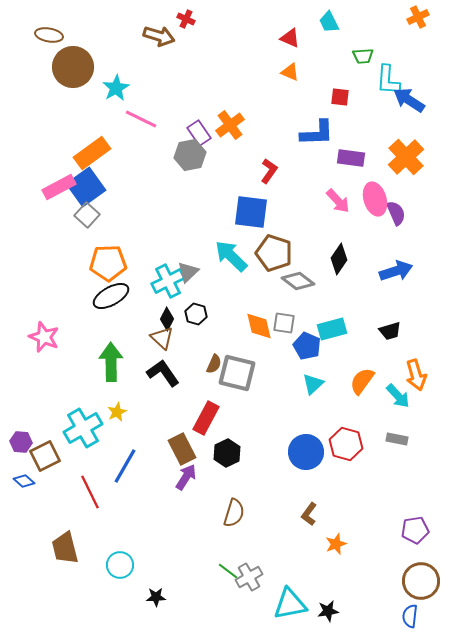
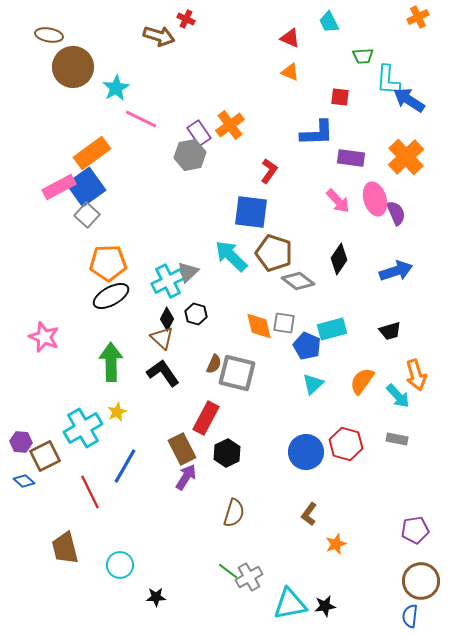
black star at (328, 611): moved 3 px left, 5 px up
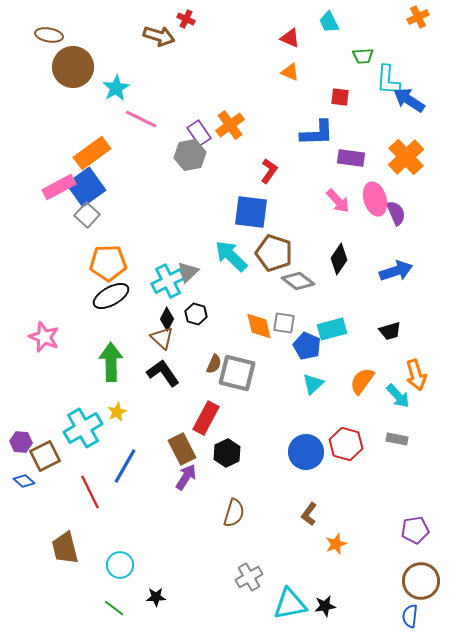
green line at (228, 571): moved 114 px left, 37 px down
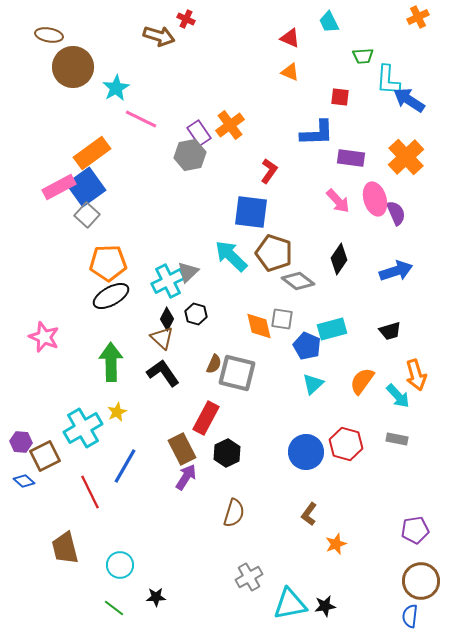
gray square at (284, 323): moved 2 px left, 4 px up
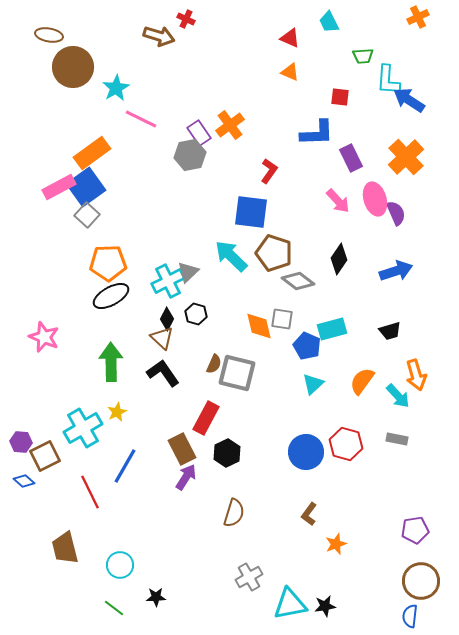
purple rectangle at (351, 158): rotated 56 degrees clockwise
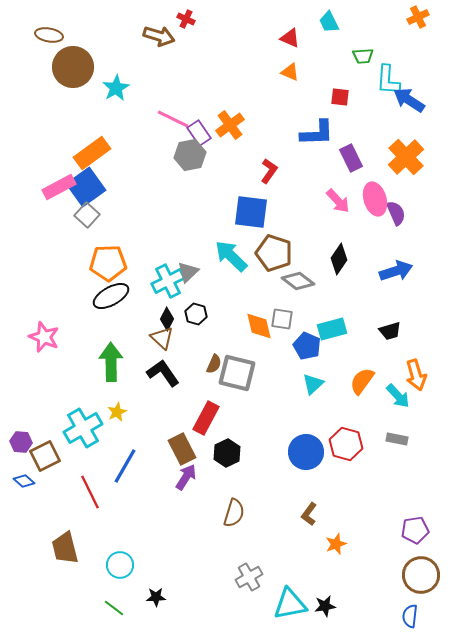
pink line at (141, 119): moved 32 px right
brown circle at (421, 581): moved 6 px up
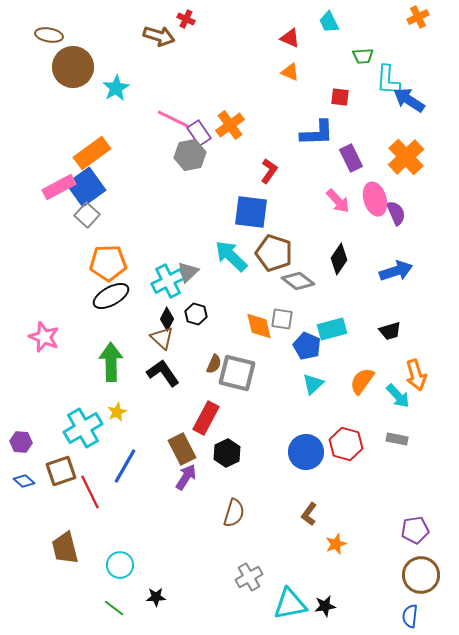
brown square at (45, 456): moved 16 px right, 15 px down; rotated 8 degrees clockwise
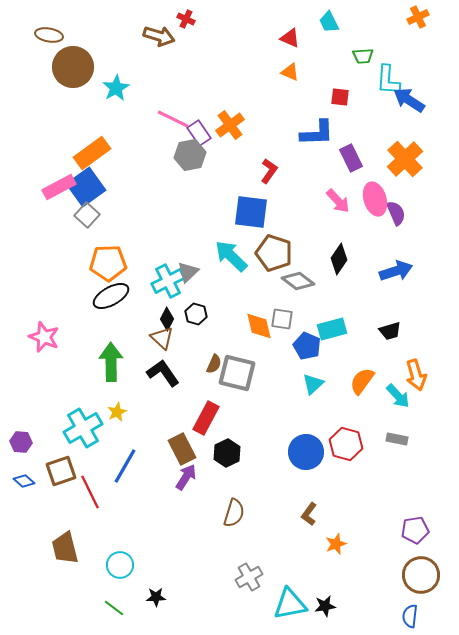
orange cross at (406, 157): moved 1 px left, 2 px down
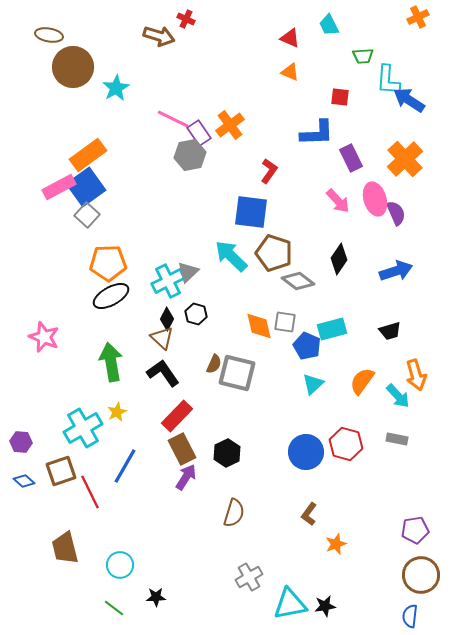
cyan trapezoid at (329, 22): moved 3 px down
orange rectangle at (92, 153): moved 4 px left, 2 px down
gray square at (282, 319): moved 3 px right, 3 px down
green arrow at (111, 362): rotated 9 degrees counterclockwise
red rectangle at (206, 418): moved 29 px left, 2 px up; rotated 16 degrees clockwise
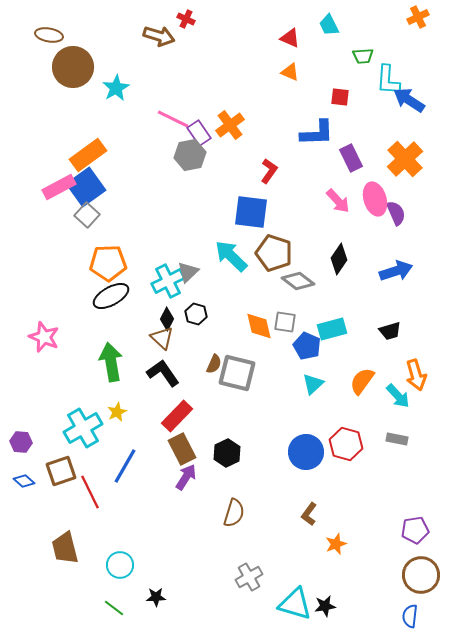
cyan triangle at (290, 604): moved 5 px right; rotated 27 degrees clockwise
